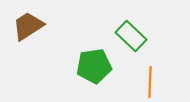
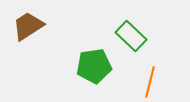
orange line: rotated 12 degrees clockwise
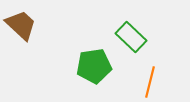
brown trapezoid: moved 7 px left, 1 px up; rotated 76 degrees clockwise
green rectangle: moved 1 px down
